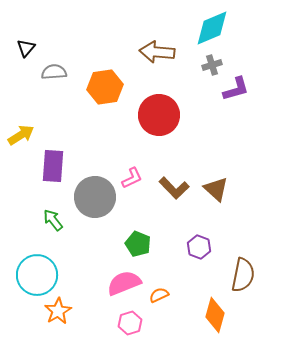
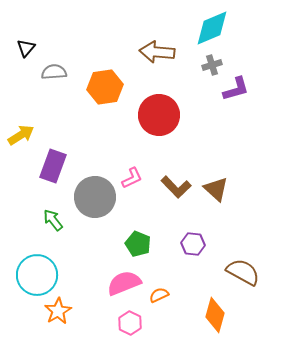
purple rectangle: rotated 16 degrees clockwise
brown L-shape: moved 2 px right, 1 px up
purple hexagon: moved 6 px left, 3 px up; rotated 15 degrees counterclockwise
brown semicircle: moved 3 px up; rotated 72 degrees counterclockwise
pink hexagon: rotated 15 degrees counterclockwise
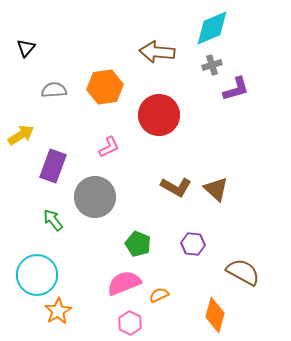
gray semicircle: moved 18 px down
pink L-shape: moved 23 px left, 31 px up
brown L-shape: rotated 16 degrees counterclockwise
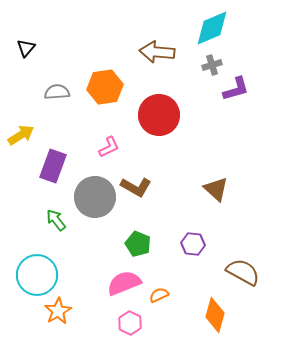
gray semicircle: moved 3 px right, 2 px down
brown L-shape: moved 40 px left
green arrow: moved 3 px right
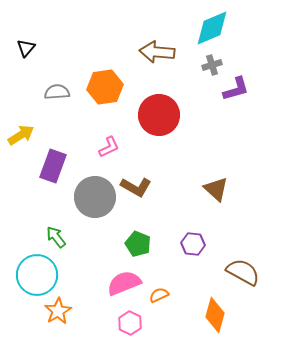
green arrow: moved 17 px down
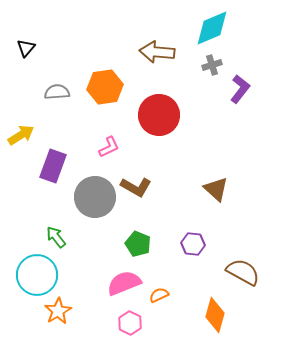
purple L-shape: moved 4 px right; rotated 36 degrees counterclockwise
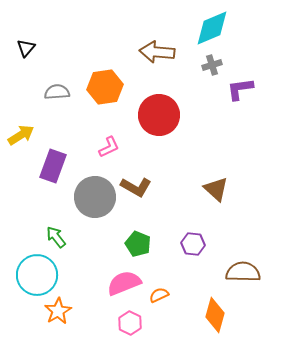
purple L-shape: rotated 136 degrees counterclockwise
brown semicircle: rotated 28 degrees counterclockwise
